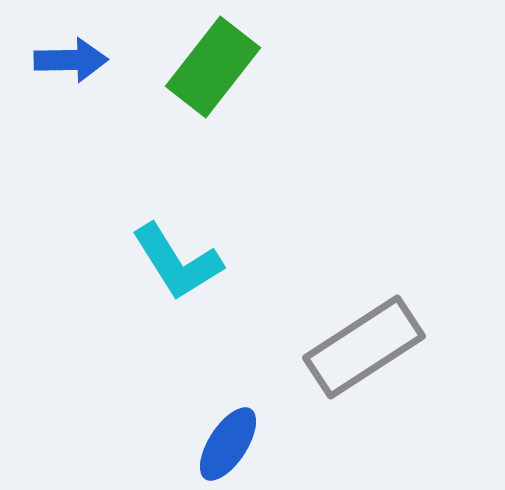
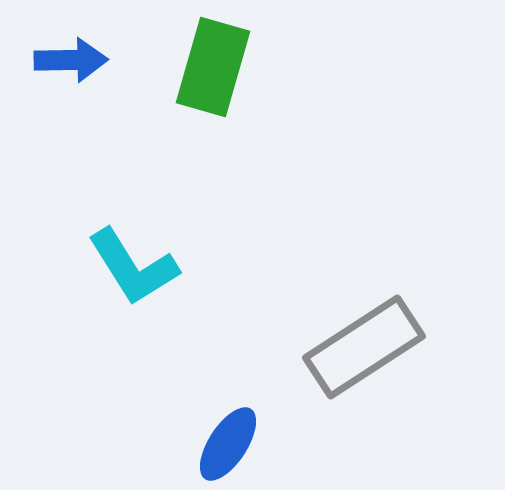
green rectangle: rotated 22 degrees counterclockwise
cyan L-shape: moved 44 px left, 5 px down
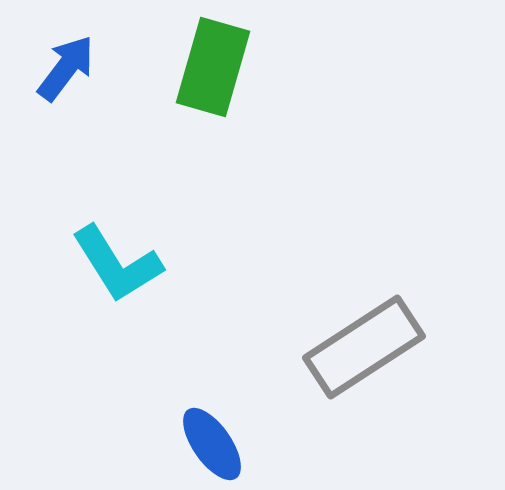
blue arrow: moved 5 px left, 8 px down; rotated 52 degrees counterclockwise
cyan L-shape: moved 16 px left, 3 px up
blue ellipse: moved 16 px left; rotated 68 degrees counterclockwise
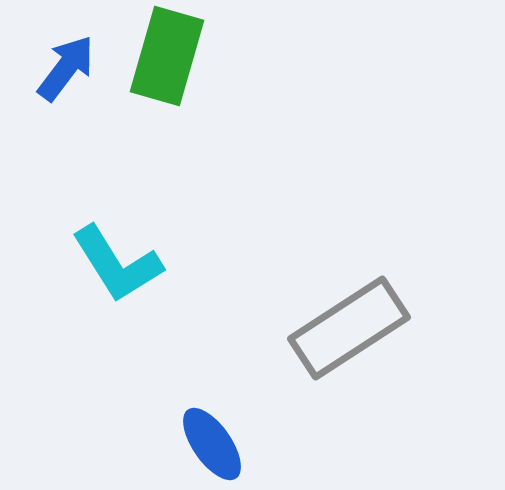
green rectangle: moved 46 px left, 11 px up
gray rectangle: moved 15 px left, 19 px up
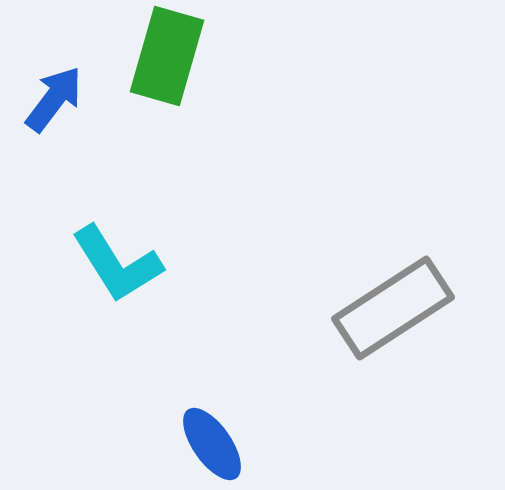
blue arrow: moved 12 px left, 31 px down
gray rectangle: moved 44 px right, 20 px up
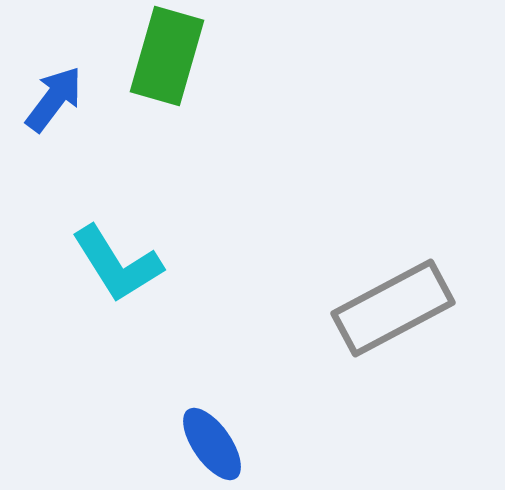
gray rectangle: rotated 5 degrees clockwise
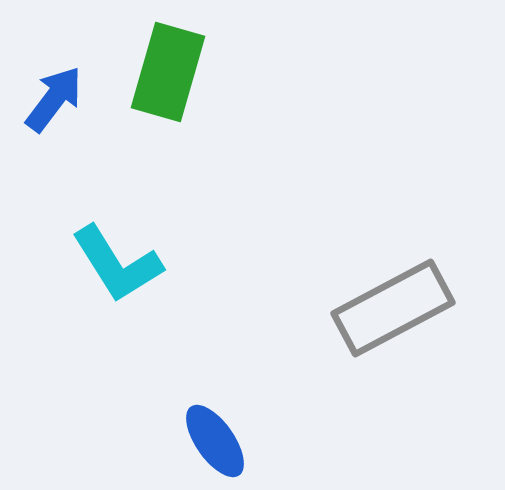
green rectangle: moved 1 px right, 16 px down
blue ellipse: moved 3 px right, 3 px up
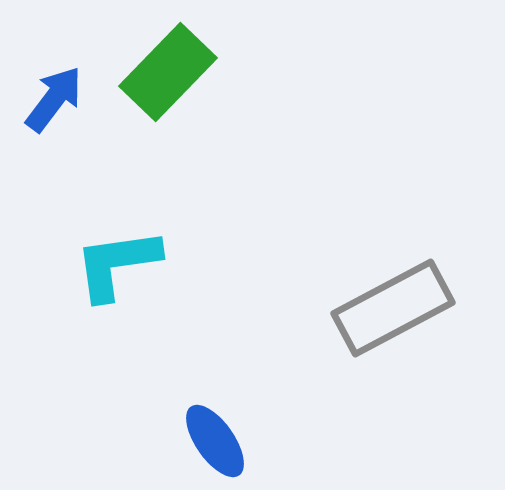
green rectangle: rotated 28 degrees clockwise
cyan L-shape: rotated 114 degrees clockwise
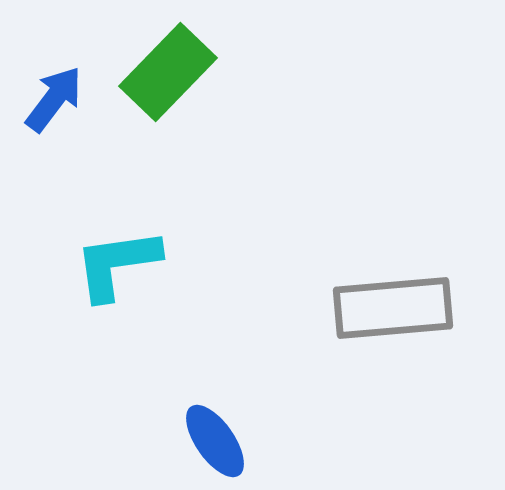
gray rectangle: rotated 23 degrees clockwise
